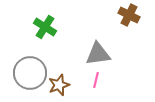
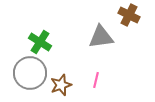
green cross: moved 5 px left, 15 px down
gray triangle: moved 3 px right, 17 px up
brown star: moved 2 px right
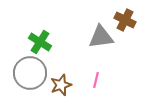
brown cross: moved 4 px left, 5 px down
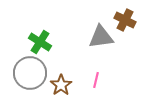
brown star: rotated 15 degrees counterclockwise
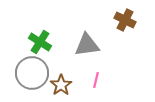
gray triangle: moved 14 px left, 8 px down
gray circle: moved 2 px right
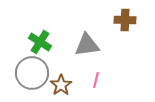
brown cross: rotated 25 degrees counterclockwise
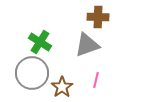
brown cross: moved 27 px left, 3 px up
gray triangle: rotated 12 degrees counterclockwise
brown star: moved 1 px right, 2 px down
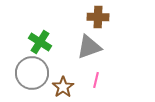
gray triangle: moved 2 px right, 2 px down
brown star: moved 1 px right
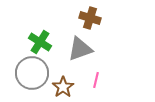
brown cross: moved 8 px left, 1 px down; rotated 15 degrees clockwise
gray triangle: moved 9 px left, 2 px down
